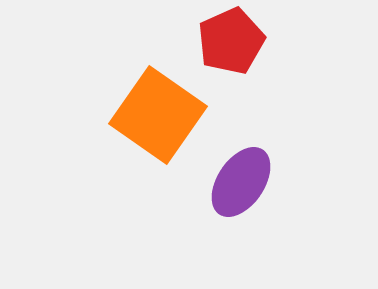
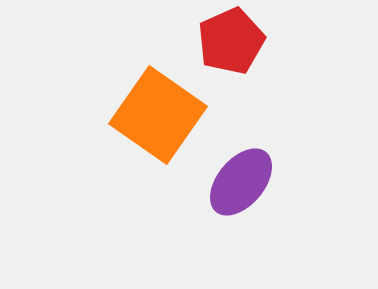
purple ellipse: rotated 6 degrees clockwise
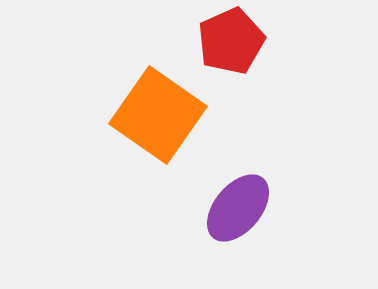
purple ellipse: moved 3 px left, 26 px down
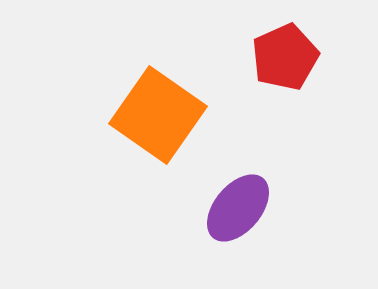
red pentagon: moved 54 px right, 16 px down
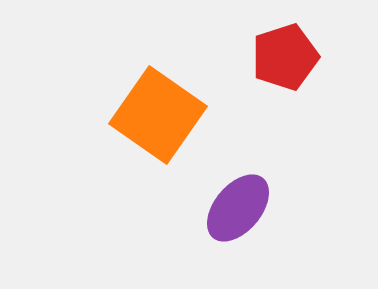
red pentagon: rotated 6 degrees clockwise
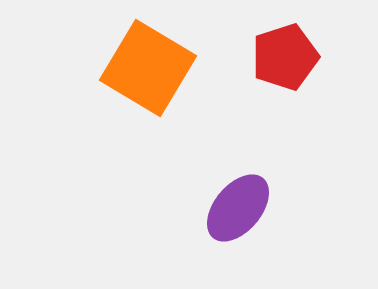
orange square: moved 10 px left, 47 px up; rotated 4 degrees counterclockwise
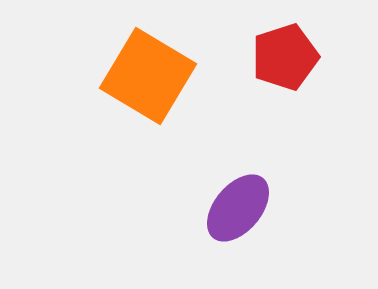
orange square: moved 8 px down
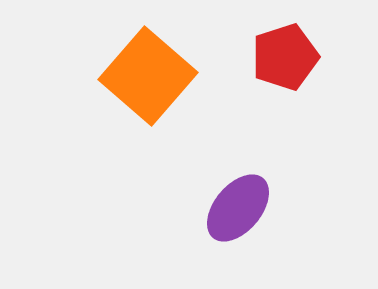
orange square: rotated 10 degrees clockwise
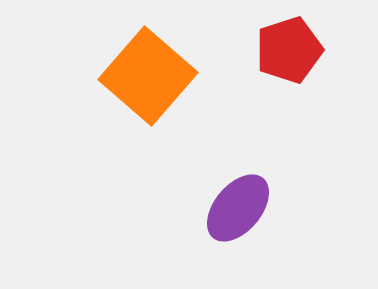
red pentagon: moved 4 px right, 7 px up
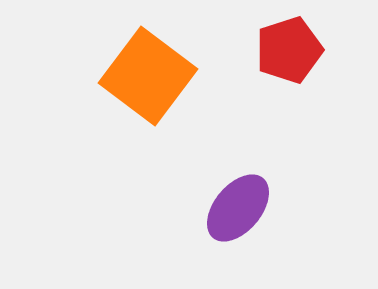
orange square: rotated 4 degrees counterclockwise
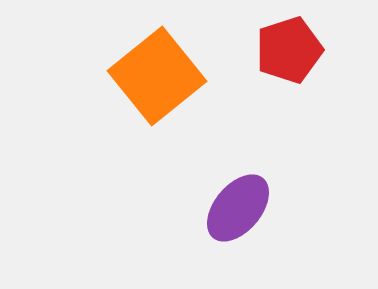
orange square: moved 9 px right; rotated 14 degrees clockwise
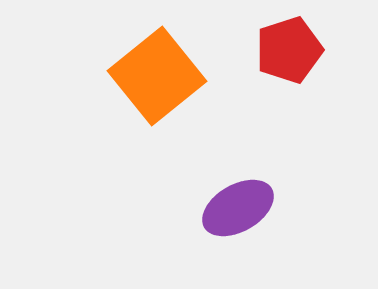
purple ellipse: rotated 20 degrees clockwise
